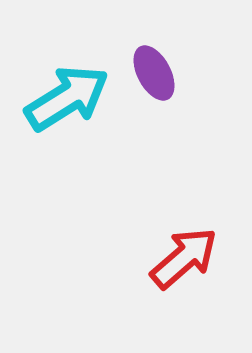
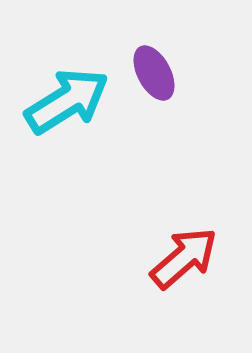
cyan arrow: moved 3 px down
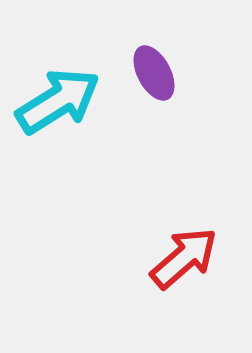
cyan arrow: moved 9 px left
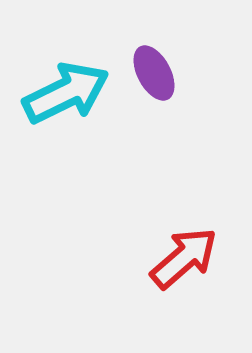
cyan arrow: moved 8 px right, 8 px up; rotated 6 degrees clockwise
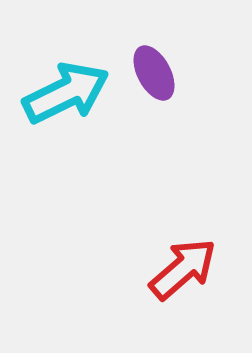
red arrow: moved 1 px left, 11 px down
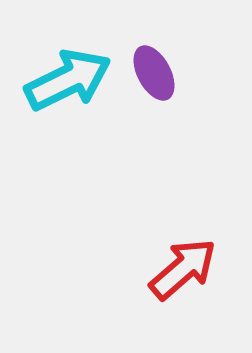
cyan arrow: moved 2 px right, 13 px up
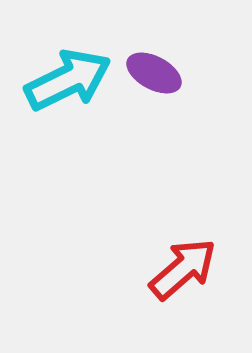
purple ellipse: rotated 34 degrees counterclockwise
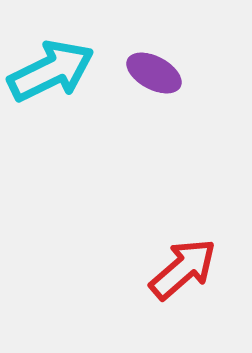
cyan arrow: moved 17 px left, 9 px up
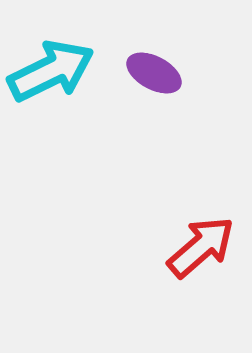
red arrow: moved 18 px right, 22 px up
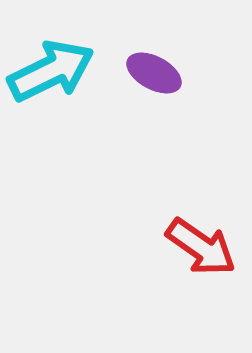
red arrow: rotated 76 degrees clockwise
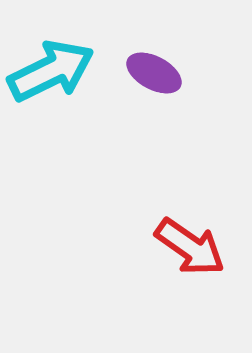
red arrow: moved 11 px left
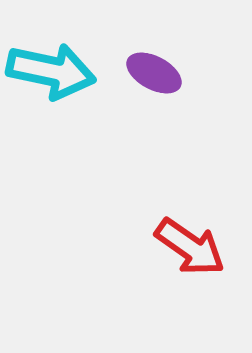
cyan arrow: rotated 38 degrees clockwise
